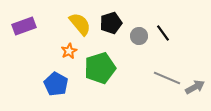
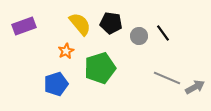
black pentagon: rotated 25 degrees clockwise
orange star: moved 3 px left
blue pentagon: rotated 25 degrees clockwise
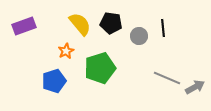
black line: moved 5 px up; rotated 30 degrees clockwise
blue pentagon: moved 2 px left, 3 px up
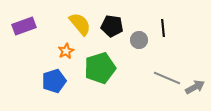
black pentagon: moved 1 px right, 3 px down
gray circle: moved 4 px down
